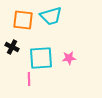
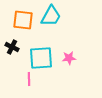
cyan trapezoid: rotated 45 degrees counterclockwise
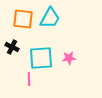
cyan trapezoid: moved 1 px left, 2 px down
orange square: moved 1 px up
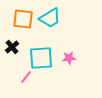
cyan trapezoid: rotated 30 degrees clockwise
black cross: rotated 24 degrees clockwise
pink line: moved 3 px left, 2 px up; rotated 40 degrees clockwise
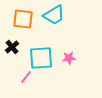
cyan trapezoid: moved 4 px right, 3 px up
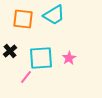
black cross: moved 2 px left, 4 px down
pink star: rotated 24 degrees counterclockwise
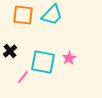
cyan trapezoid: moved 2 px left; rotated 15 degrees counterclockwise
orange square: moved 4 px up
cyan square: moved 2 px right, 4 px down; rotated 15 degrees clockwise
pink line: moved 3 px left
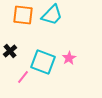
cyan square: rotated 10 degrees clockwise
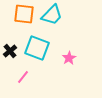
orange square: moved 1 px right, 1 px up
cyan square: moved 6 px left, 14 px up
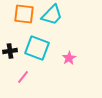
black cross: rotated 32 degrees clockwise
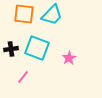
black cross: moved 1 px right, 2 px up
